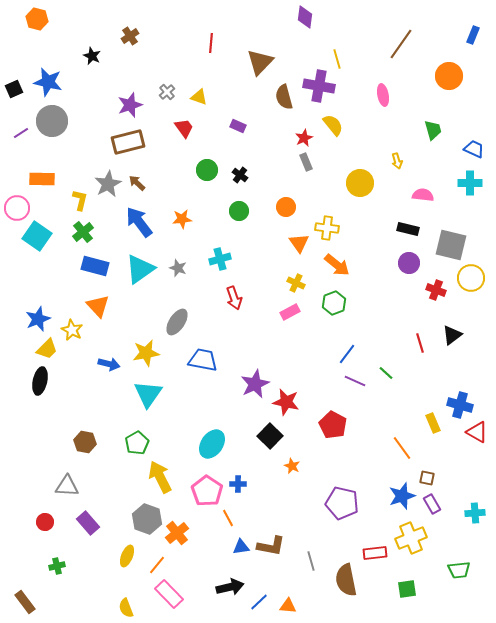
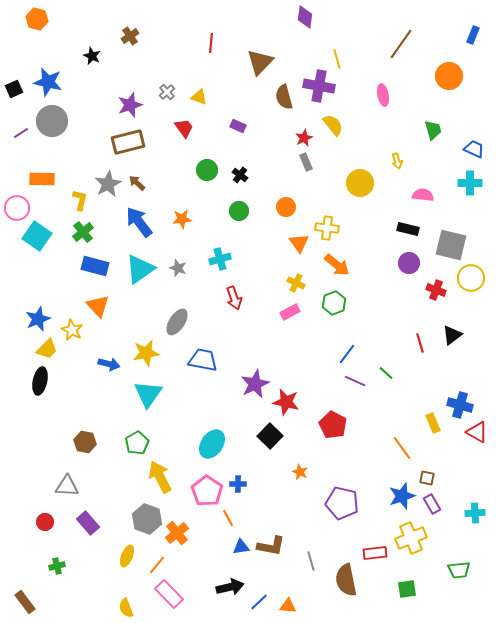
orange star at (292, 466): moved 8 px right, 6 px down
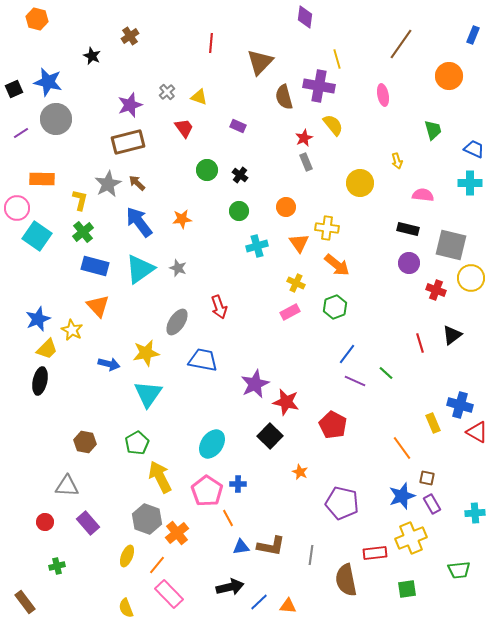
gray circle at (52, 121): moved 4 px right, 2 px up
cyan cross at (220, 259): moved 37 px right, 13 px up
red arrow at (234, 298): moved 15 px left, 9 px down
green hexagon at (334, 303): moved 1 px right, 4 px down
gray line at (311, 561): moved 6 px up; rotated 24 degrees clockwise
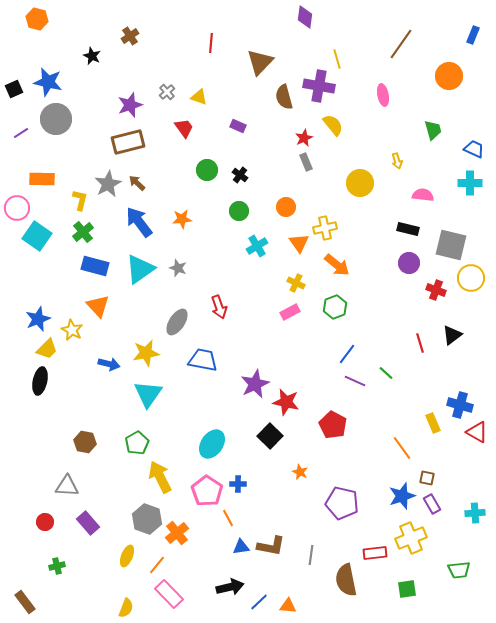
yellow cross at (327, 228): moved 2 px left; rotated 20 degrees counterclockwise
cyan cross at (257, 246): rotated 15 degrees counterclockwise
yellow semicircle at (126, 608): rotated 138 degrees counterclockwise
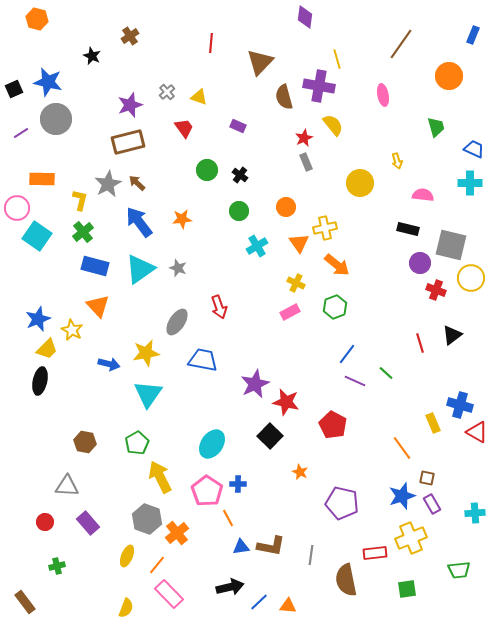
green trapezoid at (433, 130): moved 3 px right, 3 px up
purple circle at (409, 263): moved 11 px right
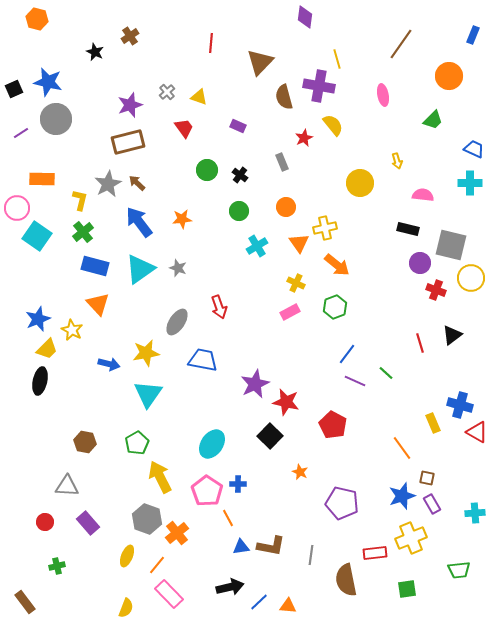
black star at (92, 56): moved 3 px right, 4 px up
green trapezoid at (436, 127): moved 3 px left, 7 px up; rotated 60 degrees clockwise
gray rectangle at (306, 162): moved 24 px left
orange triangle at (98, 306): moved 2 px up
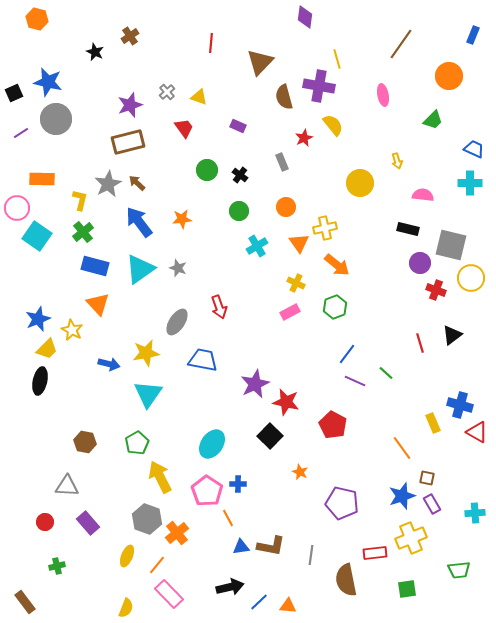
black square at (14, 89): moved 4 px down
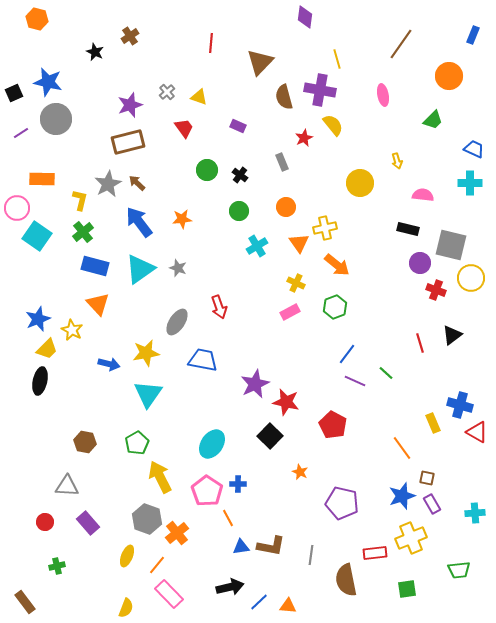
purple cross at (319, 86): moved 1 px right, 4 px down
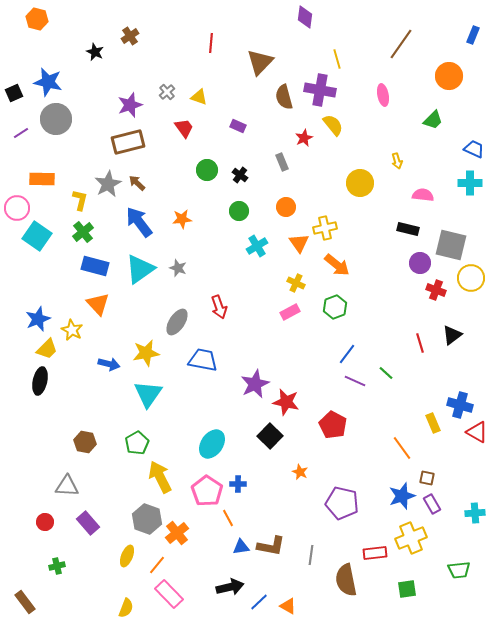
orange triangle at (288, 606): rotated 24 degrees clockwise
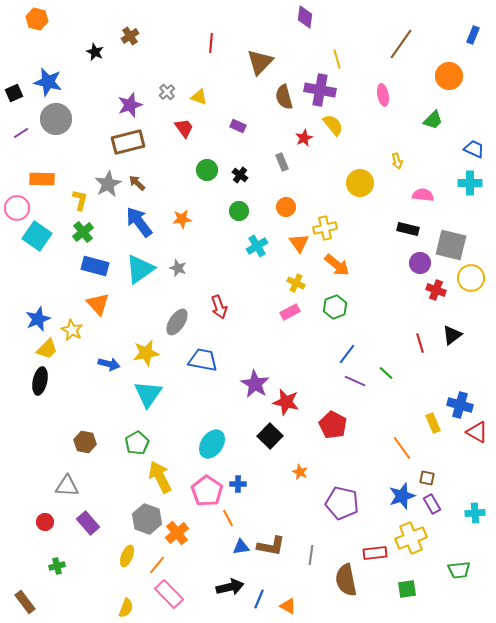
purple star at (255, 384): rotated 16 degrees counterclockwise
blue line at (259, 602): moved 3 px up; rotated 24 degrees counterclockwise
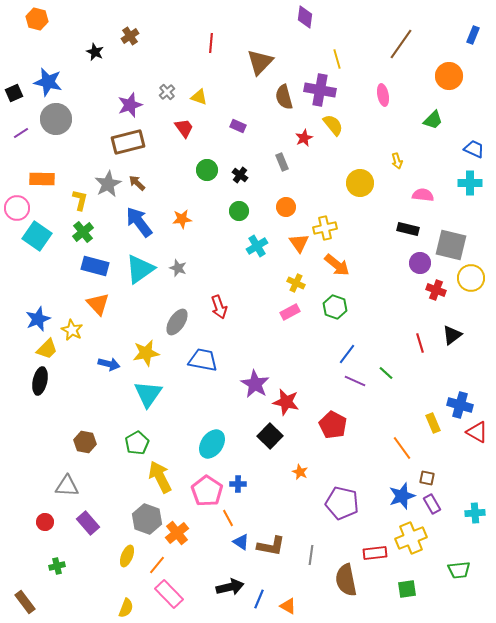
green hexagon at (335, 307): rotated 20 degrees counterclockwise
blue triangle at (241, 547): moved 5 px up; rotated 42 degrees clockwise
